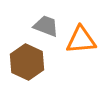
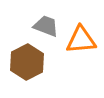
brown hexagon: rotated 8 degrees clockwise
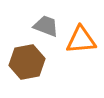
brown hexagon: rotated 16 degrees clockwise
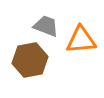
brown hexagon: moved 3 px right, 2 px up
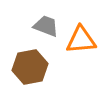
brown hexagon: moved 7 px down
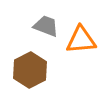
brown hexagon: moved 3 px down; rotated 16 degrees counterclockwise
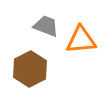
brown hexagon: moved 1 px up
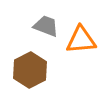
brown hexagon: moved 1 px down
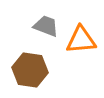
brown hexagon: rotated 24 degrees counterclockwise
